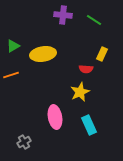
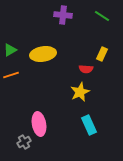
green line: moved 8 px right, 4 px up
green triangle: moved 3 px left, 4 px down
pink ellipse: moved 16 px left, 7 px down
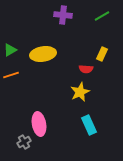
green line: rotated 63 degrees counterclockwise
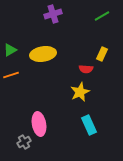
purple cross: moved 10 px left, 1 px up; rotated 24 degrees counterclockwise
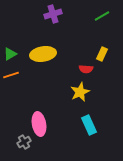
green triangle: moved 4 px down
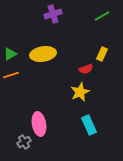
red semicircle: rotated 24 degrees counterclockwise
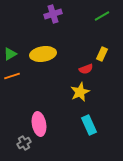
orange line: moved 1 px right, 1 px down
gray cross: moved 1 px down
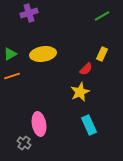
purple cross: moved 24 px left, 1 px up
red semicircle: rotated 24 degrees counterclockwise
gray cross: rotated 24 degrees counterclockwise
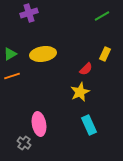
yellow rectangle: moved 3 px right
